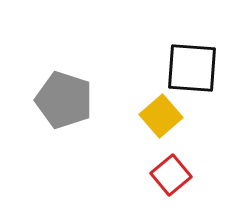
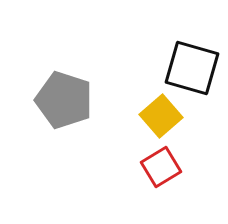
black square: rotated 12 degrees clockwise
red square: moved 10 px left, 8 px up; rotated 9 degrees clockwise
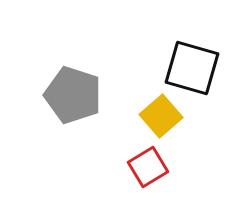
gray pentagon: moved 9 px right, 5 px up
red square: moved 13 px left
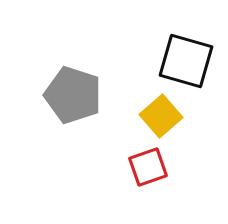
black square: moved 6 px left, 7 px up
red square: rotated 12 degrees clockwise
